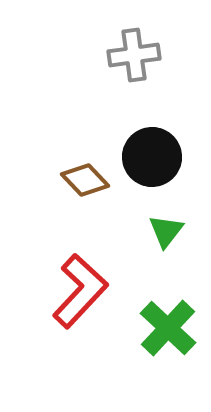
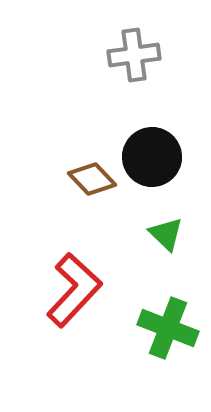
brown diamond: moved 7 px right, 1 px up
green triangle: moved 3 px down; rotated 24 degrees counterclockwise
red L-shape: moved 6 px left, 1 px up
green cross: rotated 22 degrees counterclockwise
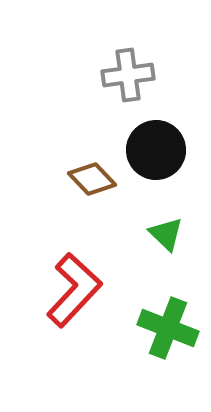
gray cross: moved 6 px left, 20 px down
black circle: moved 4 px right, 7 px up
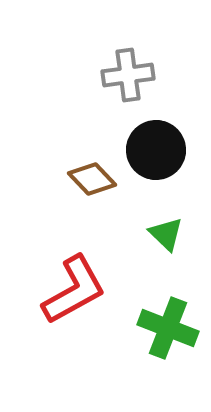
red L-shape: rotated 18 degrees clockwise
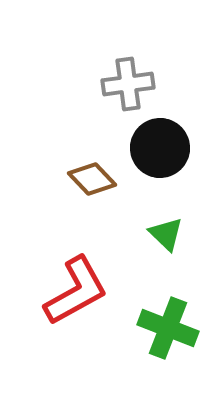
gray cross: moved 9 px down
black circle: moved 4 px right, 2 px up
red L-shape: moved 2 px right, 1 px down
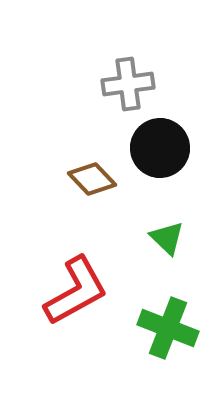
green triangle: moved 1 px right, 4 px down
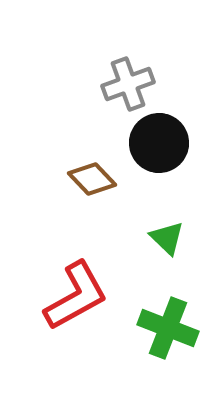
gray cross: rotated 12 degrees counterclockwise
black circle: moved 1 px left, 5 px up
red L-shape: moved 5 px down
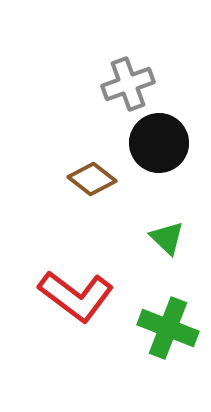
brown diamond: rotated 9 degrees counterclockwise
red L-shape: rotated 66 degrees clockwise
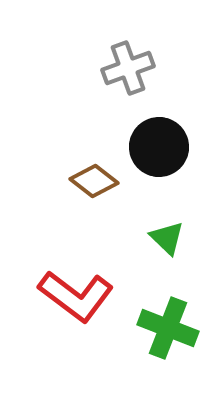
gray cross: moved 16 px up
black circle: moved 4 px down
brown diamond: moved 2 px right, 2 px down
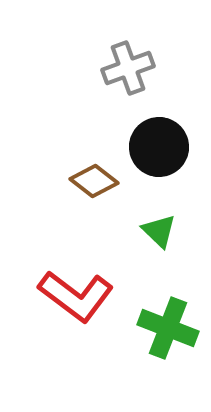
green triangle: moved 8 px left, 7 px up
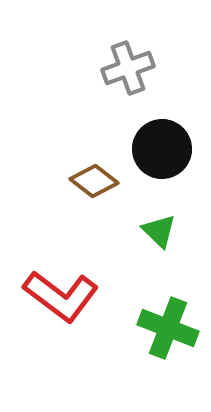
black circle: moved 3 px right, 2 px down
red L-shape: moved 15 px left
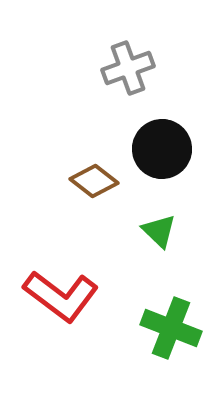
green cross: moved 3 px right
